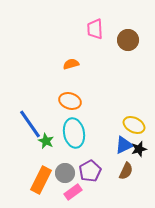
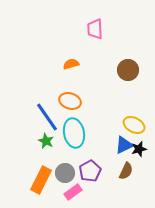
brown circle: moved 30 px down
blue line: moved 17 px right, 7 px up
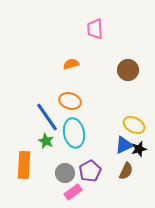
orange rectangle: moved 17 px left, 15 px up; rotated 24 degrees counterclockwise
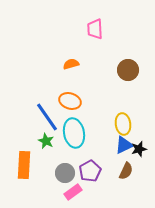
yellow ellipse: moved 11 px left, 1 px up; rotated 55 degrees clockwise
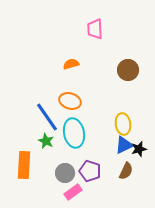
purple pentagon: rotated 25 degrees counterclockwise
